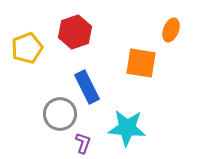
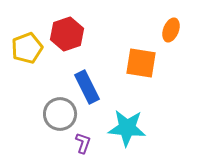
red hexagon: moved 8 px left, 2 px down
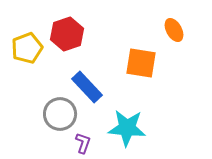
orange ellipse: moved 3 px right; rotated 50 degrees counterclockwise
blue rectangle: rotated 16 degrees counterclockwise
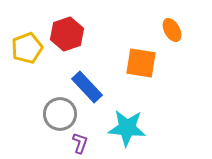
orange ellipse: moved 2 px left
purple L-shape: moved 3 px left
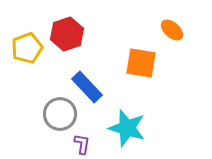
orange ellipse: rotated 20 degrees counterclockwise
cyan star: rotated 12 degrees clockwise
purple L-shape: moved 2 px right, 1 px down; rotated 10 degrees counterclockwise
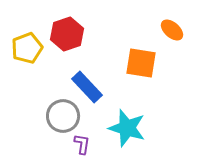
gray circle: moved 3 px right, 2 px down
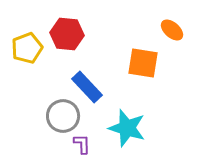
red hexagon: rotated 24 degrees clockwise
orange square: moved 2 px right
purple L-shape: rotated 10 degrees counterclockwise
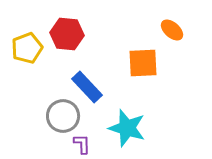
orange square: rotated 12 degrees counterclockwise
